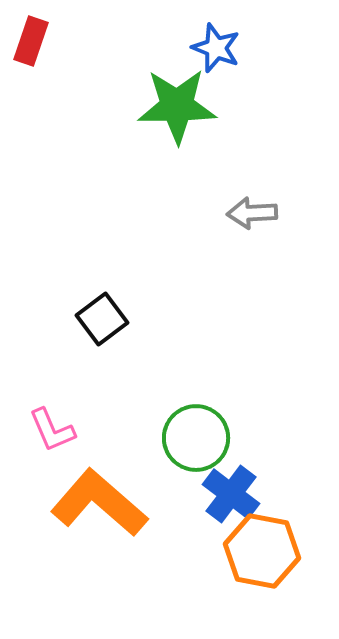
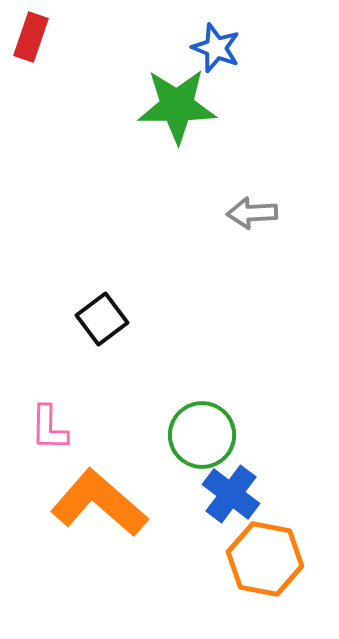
red rectangle: moved 4 px up
pink L-shape: moved 3 px left, 2 px up; rotated 24 degrees clockwise
green circle: moved 6 px right, 3 px up
orange hexagon: moved 3 px right, 8 px down
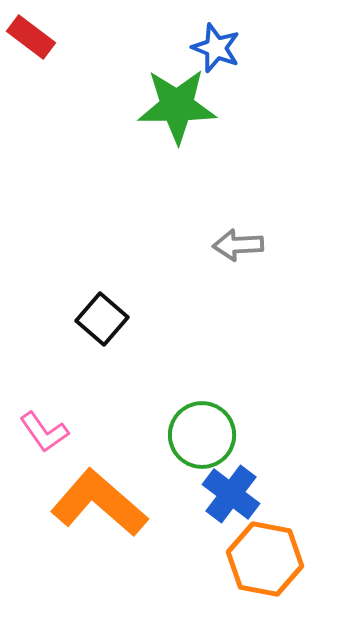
red rectangle: rotated 72 degrees counterclockwise
gray arrow: moved 14 px left, 32 px down
black square: rotated 12 degrees counterclockwise
pink L-shape: moved 5 px left, 4 px down; rotated 36 degrees counterclockwise
